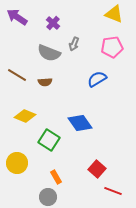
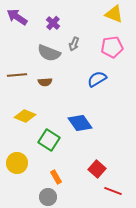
brown line: rotated 36 degrees counterclockwise
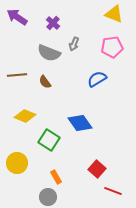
brown semicircle: rotated 56 degrees clockwise
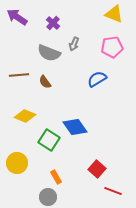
brown line: moved 2 px right
blue diamond: moved 5 px left, 4 px down
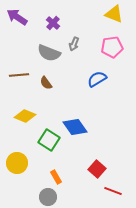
brown semicircle: moved 1 px right, 1 px down
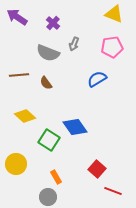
gray semicircle: moved 1 px left
yellow diamond: rotated 20 degrees clockwise
yellow circle: moved 1 px left, 1 px down
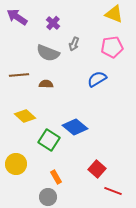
brown semicircle: moved 1 px down; rotated 128 degrees clockwise
blue diamond: rotated 15 degrees counterclockwise
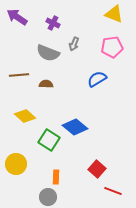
purple cross: rotated 16 degrees counterclockwise
orange rectangle: rotated 32 degrees clockwise
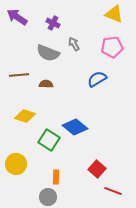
gray arrow: rotated 128 degrees clockwise
yellow diamond: rotated 25 degrees counterclockwise
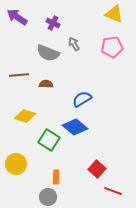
blue semicircle: moved 15 px left, 20 px down
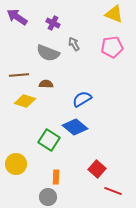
yellow diamond: moved 15 px up
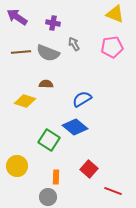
yellow triangle: moved 1 px right
purple cross: rotated 16 degrees counterclockwise
brown line: moved 2 px right, 23 px up
yellow circle: moved 1 px right, 2 px down
red square: moved 8 px left
